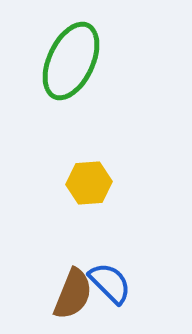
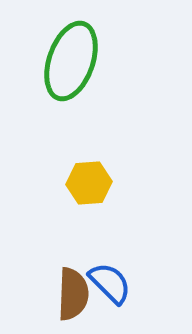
green ellipse: rotated 6 degrees counterclockwise
brown semicircle: rotated 20 degrees counterclockwise
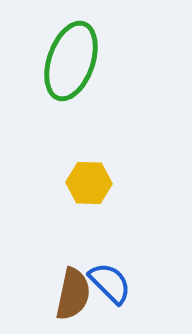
yellow hexagon: rotated 6 degrees clockwise
brown semicircle: rotated 10 degrees clockwise
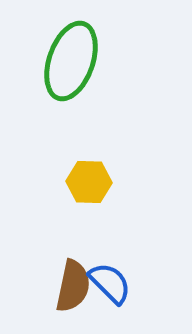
yellow hexagon: moved 1 px up
brown semicircle: moved 8 px up
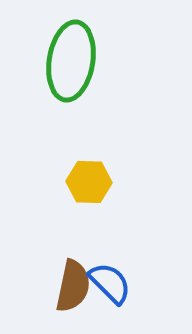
green ellipse: rotated 10 degrees counterclockwise
